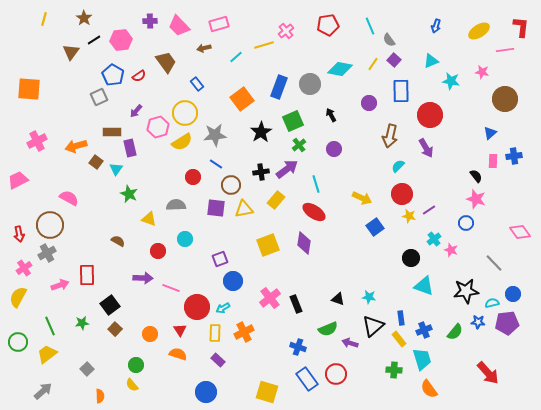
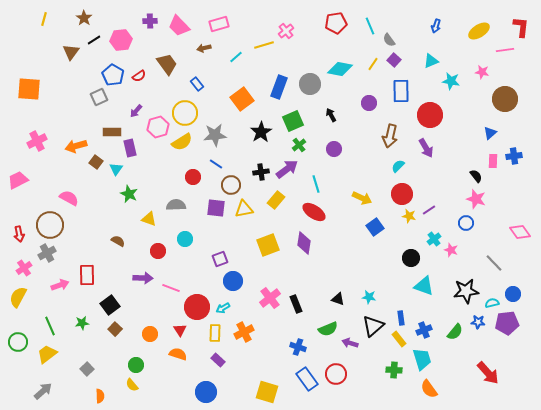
red pentagon at (328, 25): moved 8 px right, 2 px up
brown trapezoid at (166, 62): moved 1 px right, 2 px down
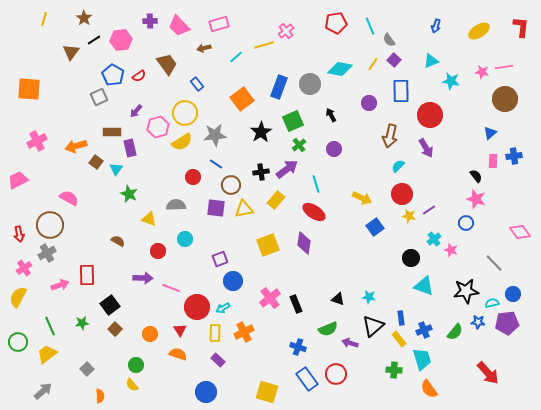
pink line at (505, 50): moved 1 px left, 17 px down
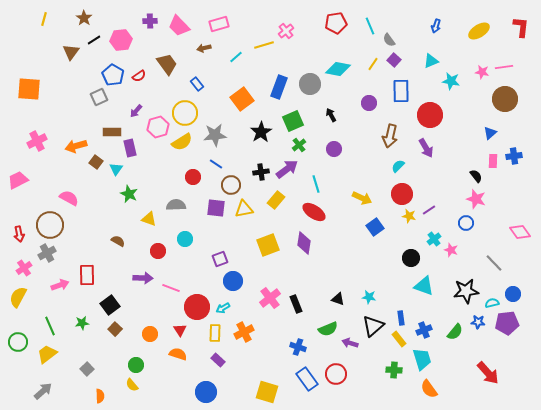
cyan diamond at (340, 69): moved 2 px left
